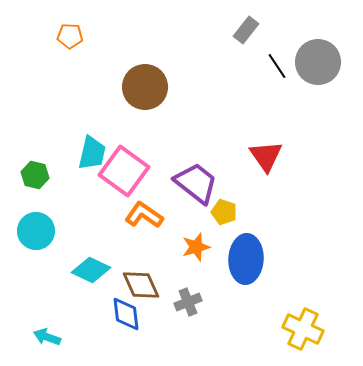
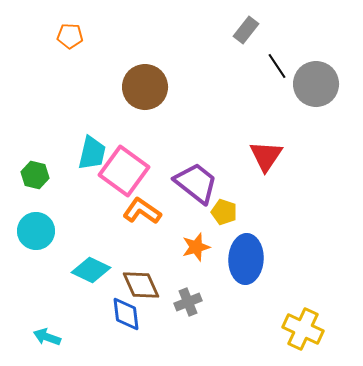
gray circle: moved 2 px left, 22 px down
red triangle: rotated 9 degrees clockwise
orange L-shape: moved 2 px left, 4 px up
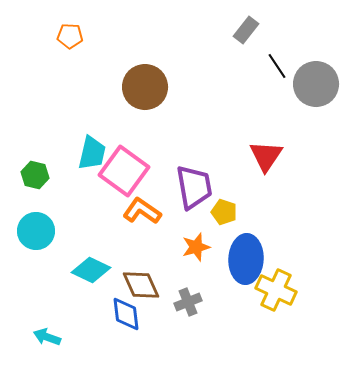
purple trapezoid: moved 2 px left, 4 px down; rotated 42 degrees clockwise
yellow cross: moved 27 px left, 39 px up
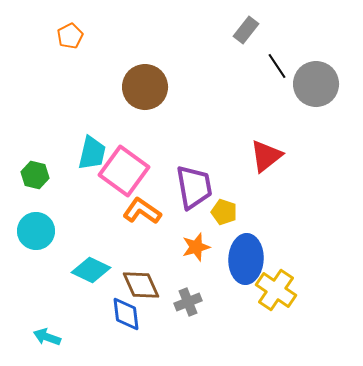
orange pentagon: rotated 30 degrees counterclockwise
red triangle: rotated 18 degrees clockwise
yellow cross: rotated 9 degrees clockwise
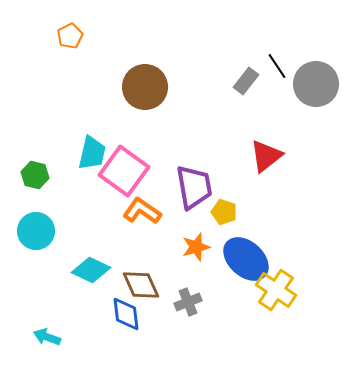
gray rectangle: moved 51 px down
blue ellipse: rotated 51 degrees counterclockwise
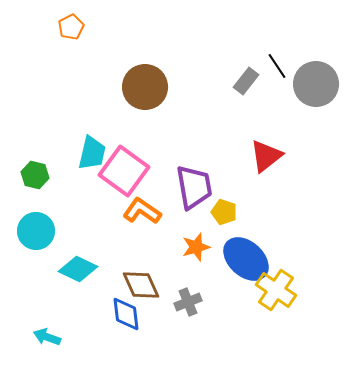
orange pentagon: moved 1 px right, 9 px up
cyan diamond: moved 13 px left, 1 px up
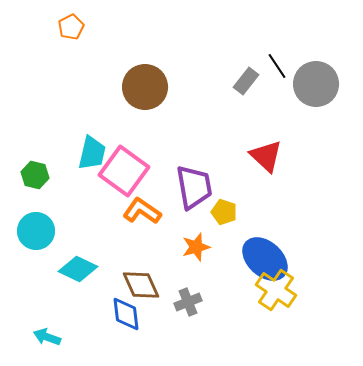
red triangle: rotated 39 degrees counterclockwise
blue ellipse: moved 19 px right
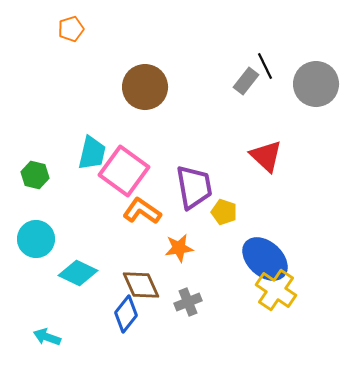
orange pentagon: moved 2 px down; rotated 10 degrees clockwise
black line: moved 12 px left; rotated 8 degrees clockwise
cyan circle: moved 8 px down
orange star: moved 17 px left, 1 px down; rotated 8 degrees clockwise
cyan diamond: moved 4 px down
blue diamond: rotated 45 degrees clockwise
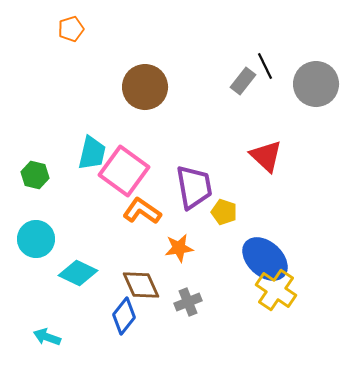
gray rectangle: moved 3 px left
blue diamond: moved 2 px left, 2 px down
